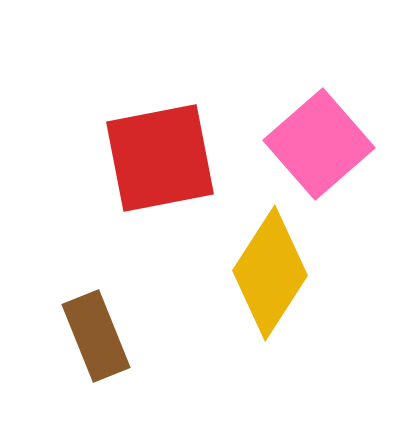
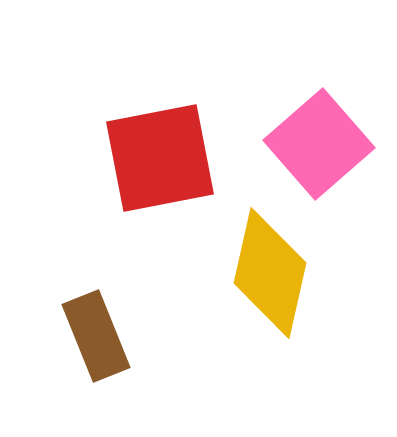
yellow diamond: rotated 20 degrees counterclockwise
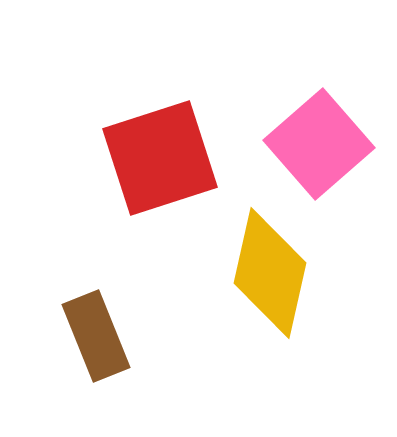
red square: rotated 7 degrees counterclockwise
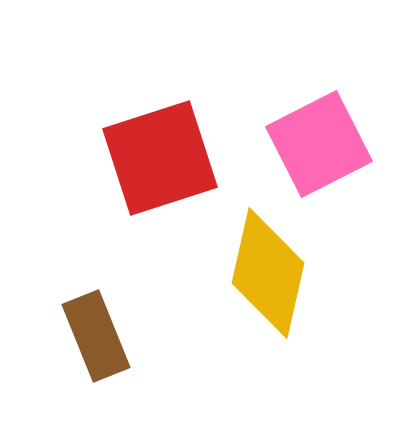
pink square: rotated 14 degrees clockwise
yellow diamond: moved 2 px left
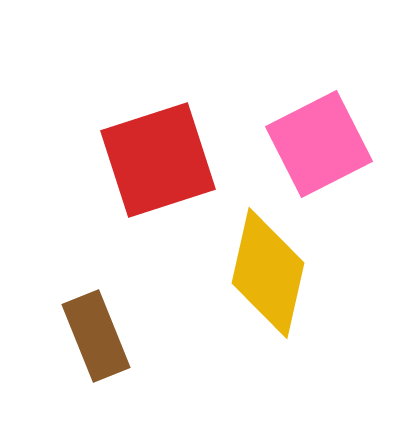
red square: moved 2 px left, 2 px down
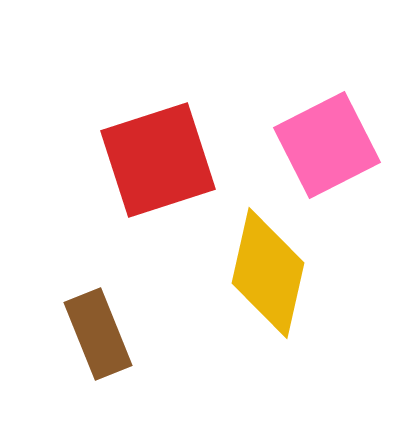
pink square: moved 8 px right, 1 px down
brown rectangle: moved 2 px right, 2 px up
